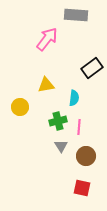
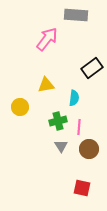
brown circle: moved 3 px right, 7 px up
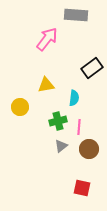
gray triangle: rotated 24 degrees clockwise
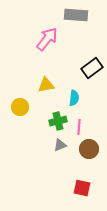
gray triangle: moved 1 px left, 1 px up; rotated 16 degrees clockwise
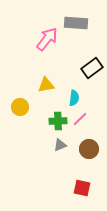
gray rectangle: moved 8 px down
green cross: rotated 12 degrees clockwise
pink line: moved 1 px right, 8 px up; rotated 42 degrees clockwise
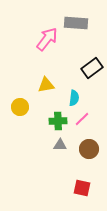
pink line: moved 2 px right
gray triangle: rotated 24 degrees clockwise
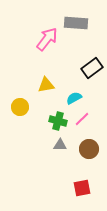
cyan semicircle: rotated 126 degrees counterclockwise
green cross: rotated 18 degrees clockwise
red square: rotated 24 degrees counterclockwise
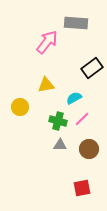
pink arrow: moved 3 px down
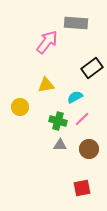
cyan semicircle: moved 1 px right, 1 px up
